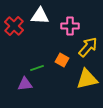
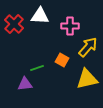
red cross: moved 2 px up
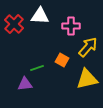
pink cross: moved 1 px right
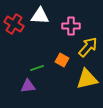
red cross: rotated 12 degrees counterclockwise
purple triangle: moved 3 px right, 2 px down
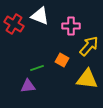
white triangle: rotated 18 degrees clockwise
yellow arrow: moved 1 px right, 1 px up
yellow triangle: rotated 20 degrees clockwise
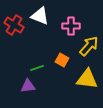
red cross: moved 1 px down
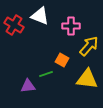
green line: moved 9 px right, 6 px down
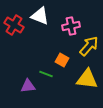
pink cross: rotated 12 degrees counterclockwise
green line: rotated 40 degrees clockwise
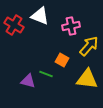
purple triangle: moved 5 px up; rotated 21 degrees clockwise
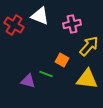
pink cross: moved 1 px right, 2 px up
